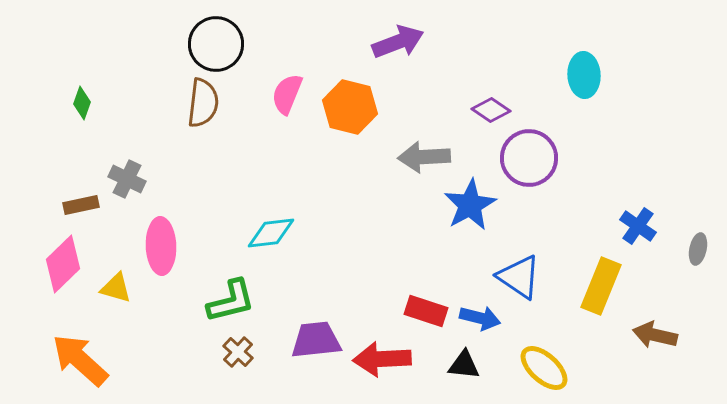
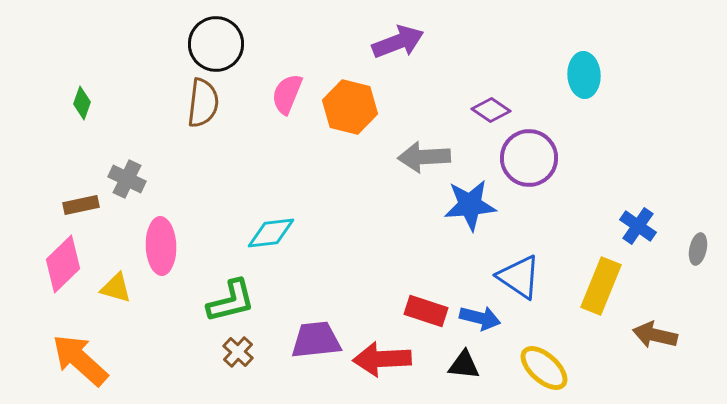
blue star: rotated 24 degrees clockwise
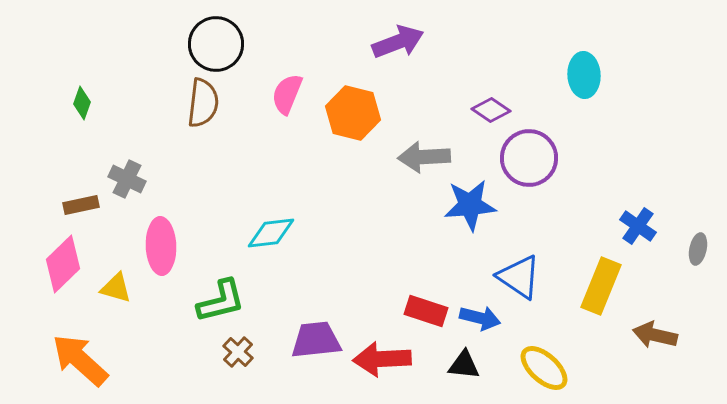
orange hexagon: moved 3 px right, 6 px down
green L-shape: moved 10 px left
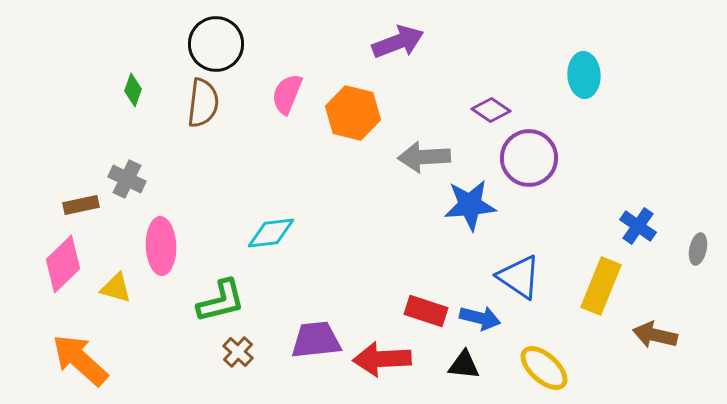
green diamond: moved 51 px right, 13 px up
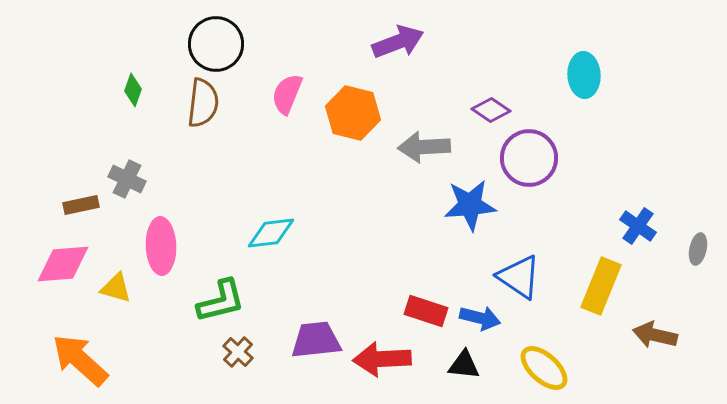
gray arrow: moved 10 px up
pink diamond: rotated 40 degrees clockwise
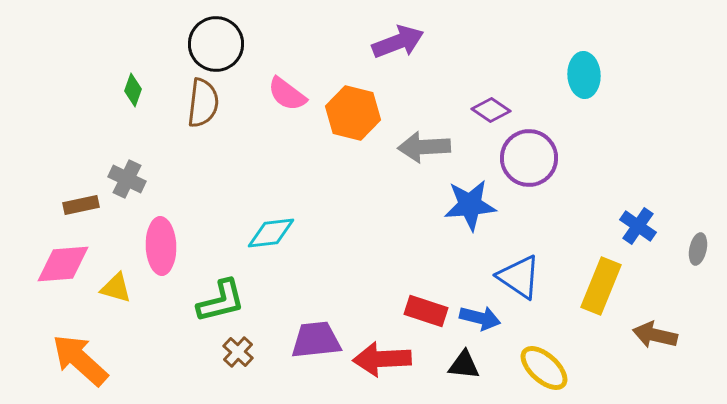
pink semicircle: rotated 75 degrees counterclockwise
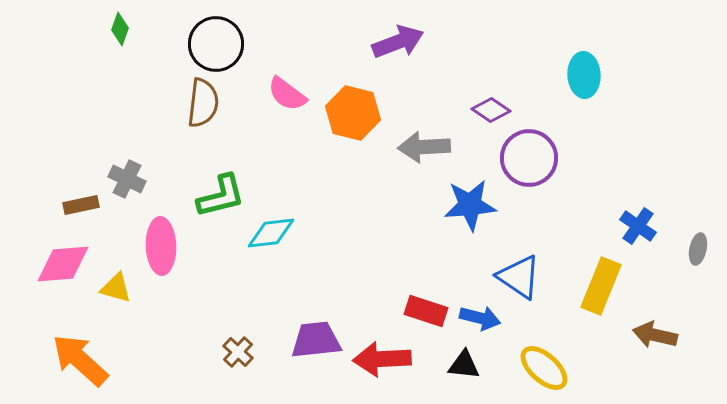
green diamond: moved 13 px left, 61 px up
green L-shape: moved 105 px up
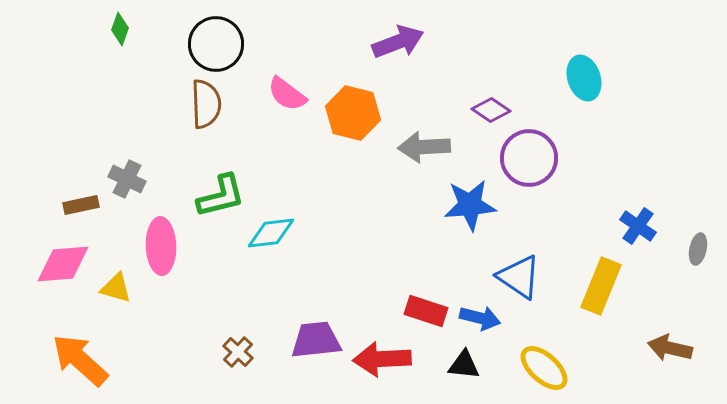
cyan ellipse: moved 3 px down; rotated 15 degrees counterclockwise
brown semicircle: moved 3 px right, 1 px down; rotated 9 degrees counterclockwise
brown arrow: moved 15 px right, 13 px down
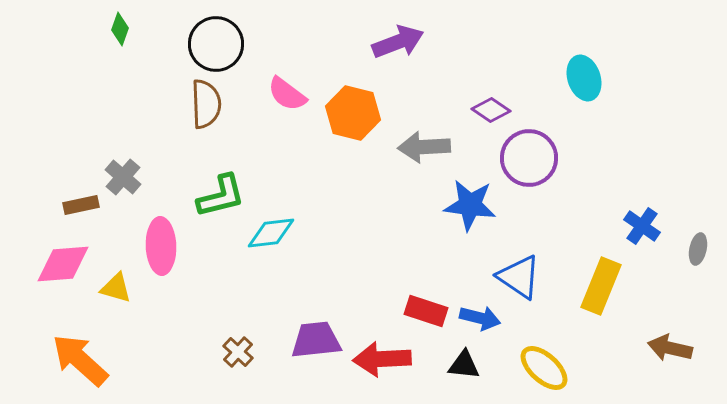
gray cross: moved 4 px left, 2 px up; rotated 15 degrees clockwise
blue star: rotated 12 degrees clockwise
blue cross: moved 4 px right
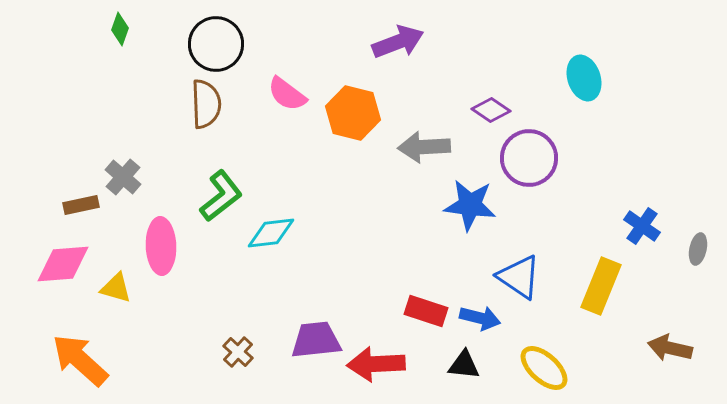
green L-shape: rotated 24 degrees counterclockwise
red arrow: moved 6 px left, 5 px down
